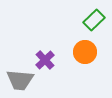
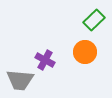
purple cross: rotated 18 degrees counterclockwise
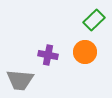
purple cross: moved 3 px right, 5 px up; rotated 18 degrees counterclockwise
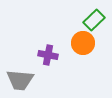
orange circle: moved 2 px left, 9 px up
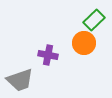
orange circle: moved 1 px right
gray trapezoid: rotated 24 degrees counterclockwise
